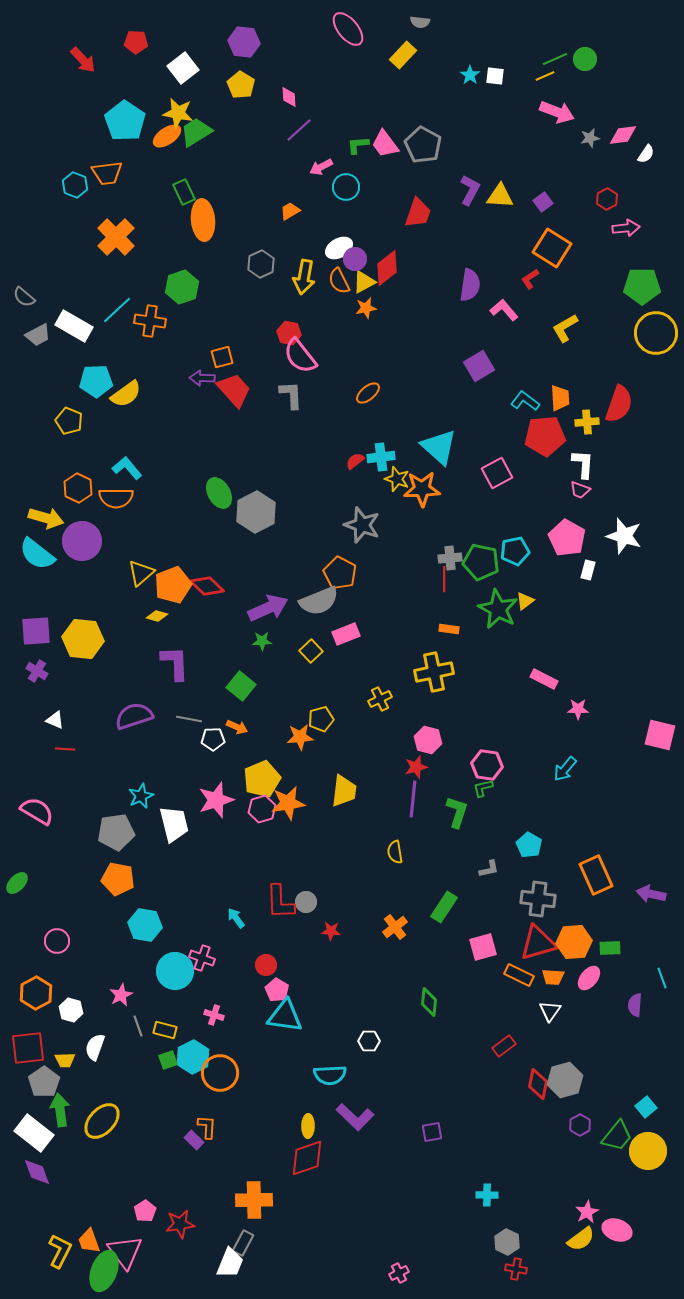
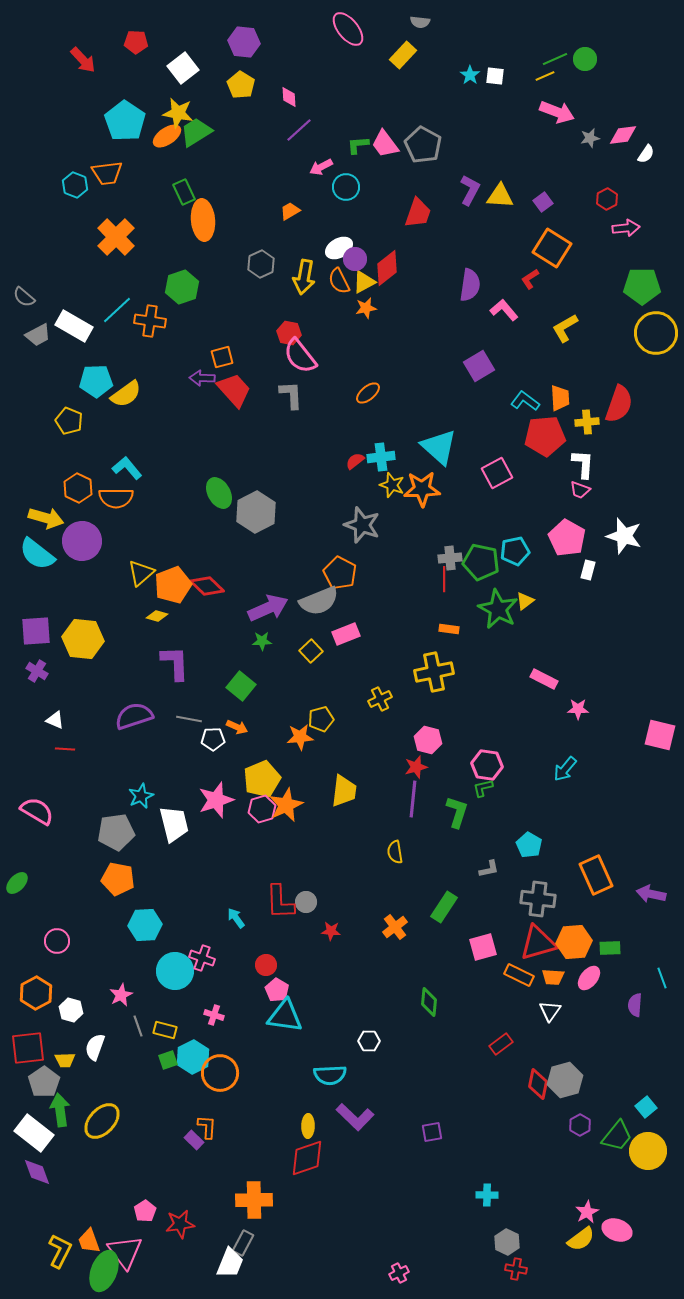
yellow star at (397, 479): moved 5 px left, 6 px down
orange star at (288, 803): moved 2 px left, 2 px down; rotated 16 degrees counterclockwise
cyan hexagon at (145, 925): rotated 12 degrees counterclockwise
red rectangle at (504, 1046): moved 3 px left, 2 px up
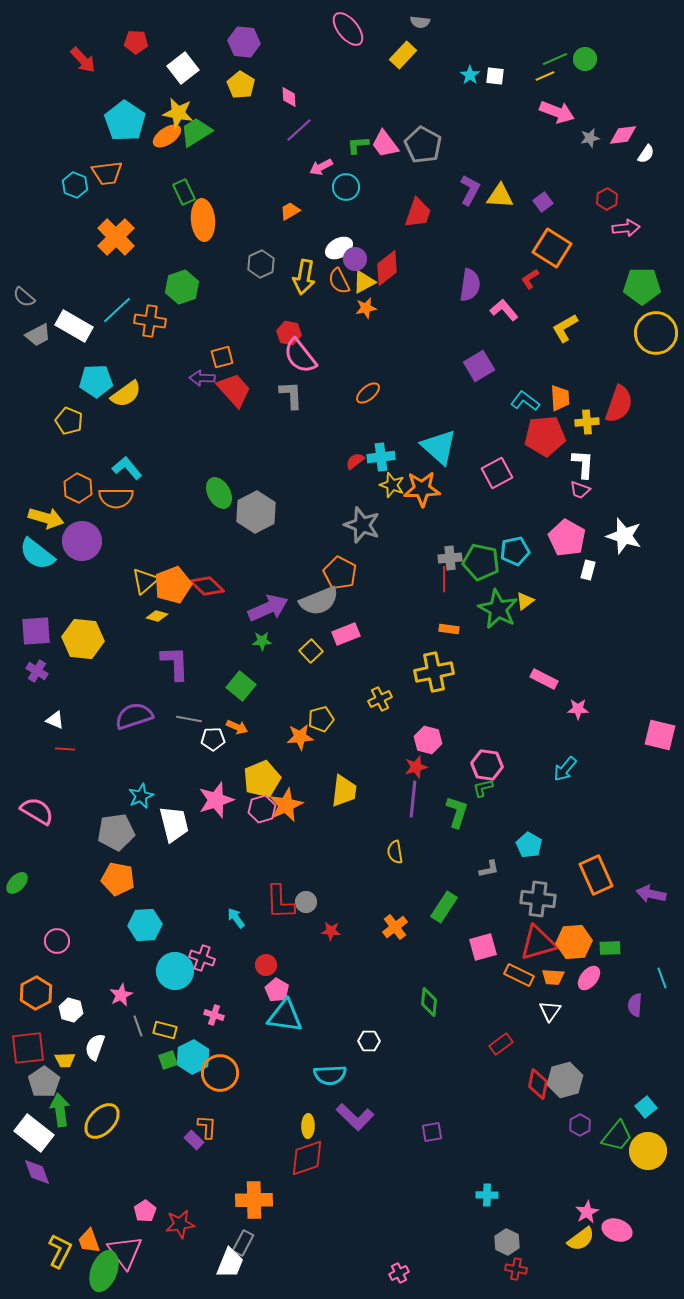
yellow triangle at (141, 573): moved 4 px right, 8 px down
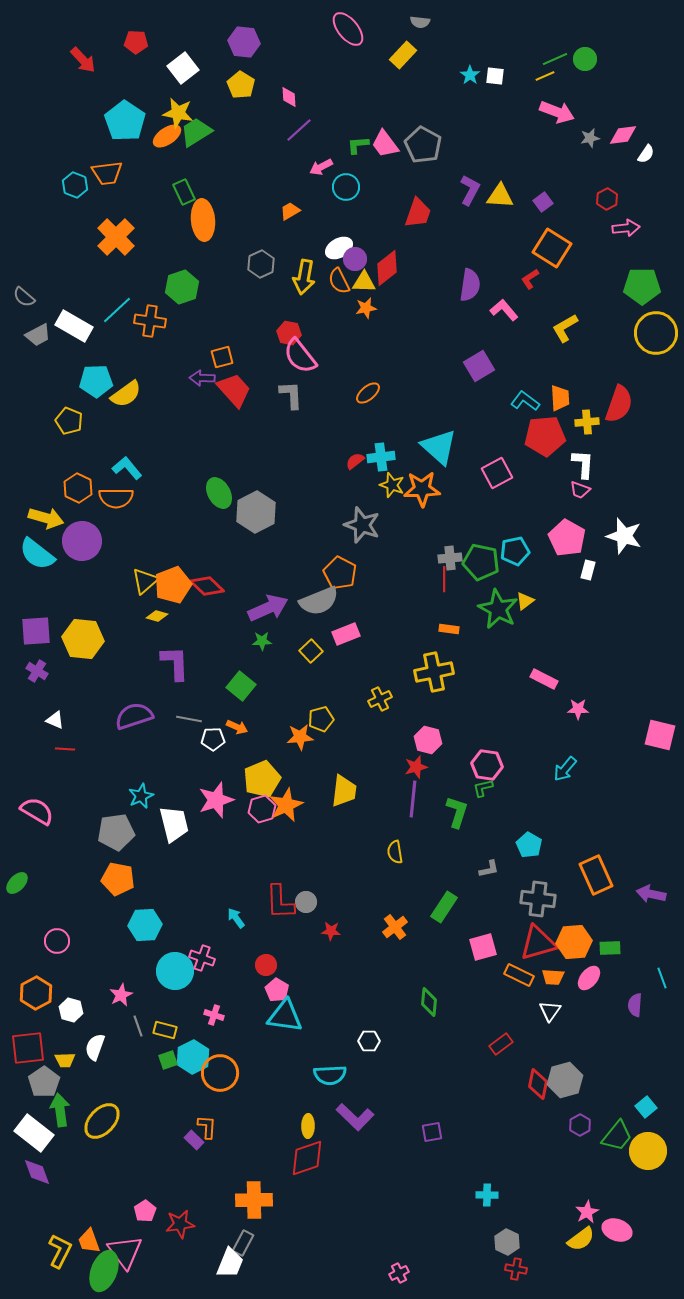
yellow triangle at (364, 282): rotated 30 degrees clockwise
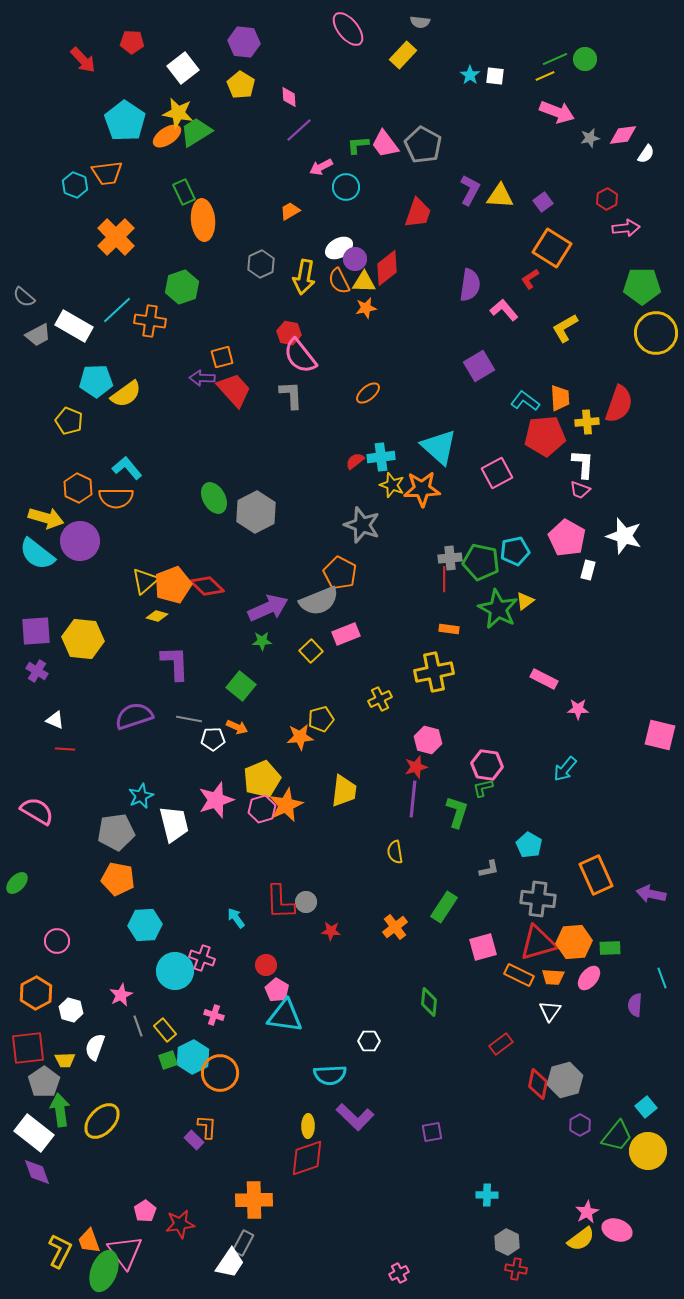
red pentagon at (136, 42): moved 4 px left
green ellipse at (219, 493): moved 5 px left, 5 px down
purple circle at (82, 541): moved 2 px left
yellow rectangle at (165, 1030): rotated 35 degrees clockwise
white trapezoid at (230, 1263): rotated 12 degrees clockwise
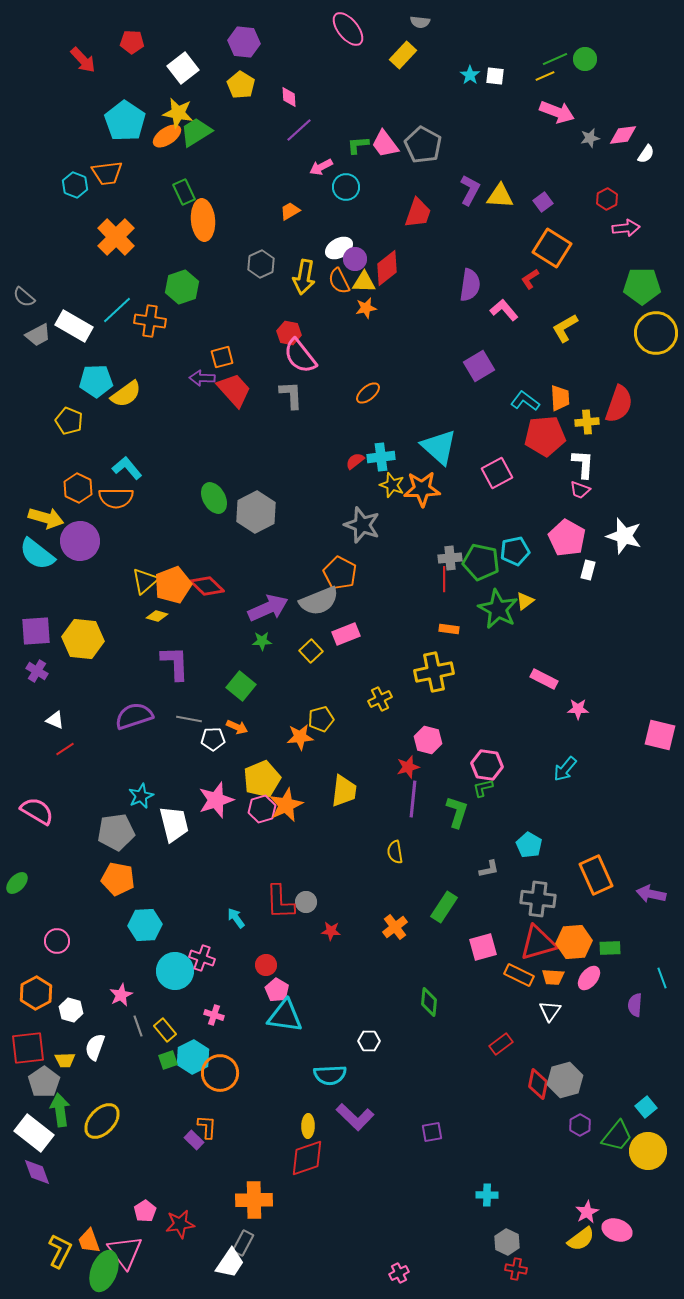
red line at (65, 749): rotated 36 degrees counterclockwise
red star at (416, 767): moved 8 px left
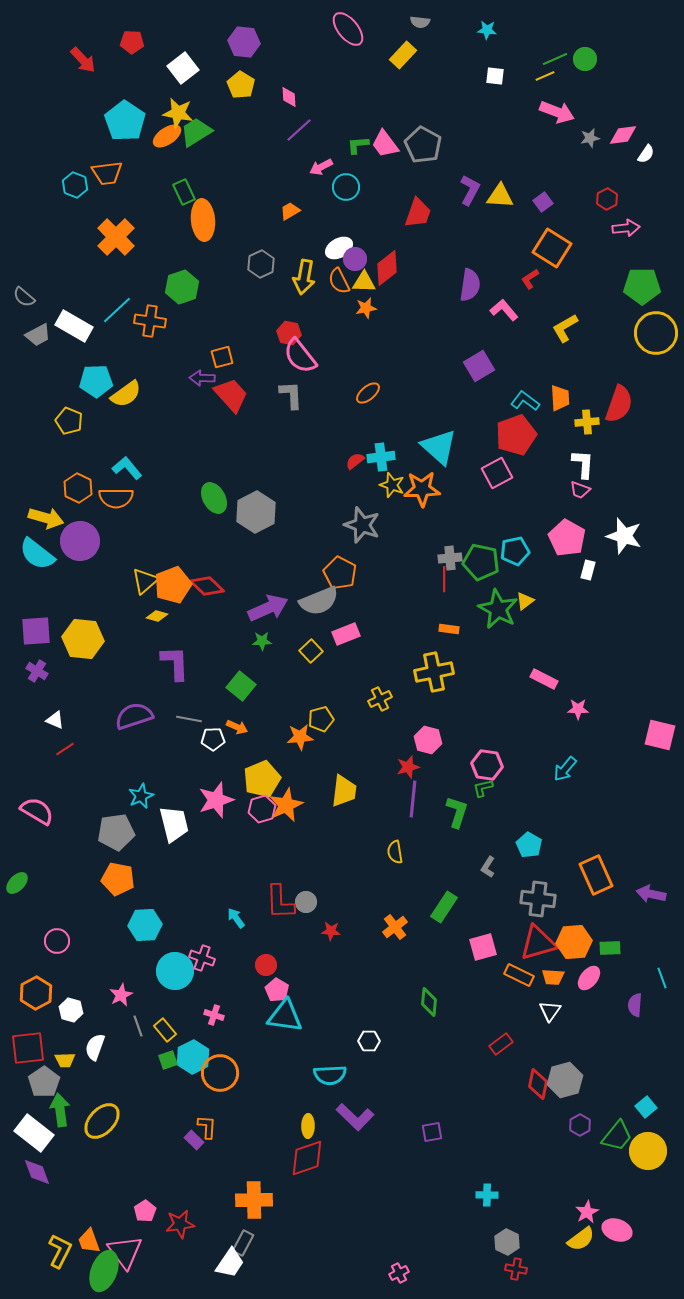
cyan star at (470, 75): moved 17 px right, 45 px up; rotated 30 degrees counterclockwise
red trapezoid at (234, 390): moved 3 px left, 5 px down
red pentagon at (545, 436): moved 29 px left, 1 px up; rotated 15 degrees counterclockwise
gray L-shape at (489, 869): moved 1 px left, 2 px up; rotated 135 degrees clockwise
